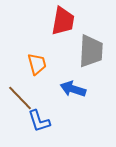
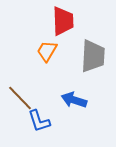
red trapezoid: rotated 12 degrees counterclockwise
gray trapezoid: moved 2 px right, 5 px down
orange trapezoid: moved 10 px right, 13 px up; rotated 135 degrees counterclockwise
blue arrow: moved 1 px right, 11 px down
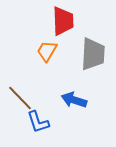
gray trapezoid: moved 2 px up
blue L-shape: moved 1 px left, 1 px down
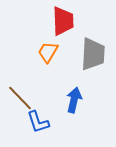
orange trapezoid: moved 1 px right, 1 px down
blue arrow: rotated 85 degrees clockwise
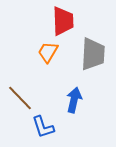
blue L-shape: moved 5 px right, 5 px down
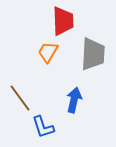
brown line: rotated 8 degrees clockwise
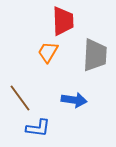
gray trapezoid: moved 2 px right, 1 px down
blue arrow: rotated 85 degrees clockwise
blue L-shape: moved 5 px left, 1 px down; rotated 65 degrees counterclockwise
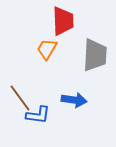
orange trapezoid: moved 1 px left, 3 px up
blue L-shape: moved 13 px up
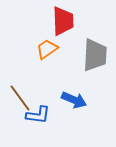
orange trapezoid: rotated 25 degrees clockwise
blue arrow: rotated 15 degrees clockwise
